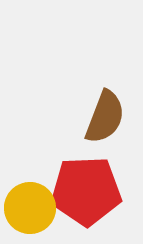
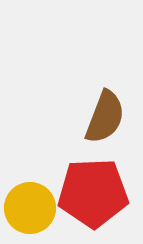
red pentagon: moved 7 px right, 2 px down
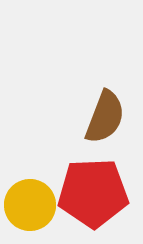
yellow circle: moved 3 px up
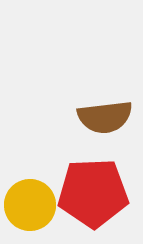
brown semicircle: rotated 62 degrees clockwise
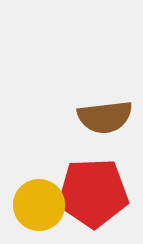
yellow circle: moved 9 px right
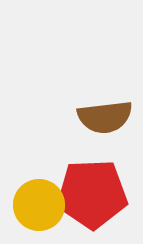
red pentagon: moved 1 px left, 1 px down
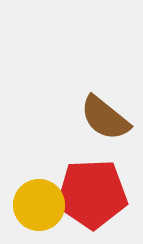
brown semicircle: moved 1 px down; rotated 46 degrees clockwise
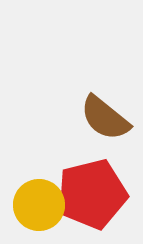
red pentagon: rotated 12 degrees counterclockwise
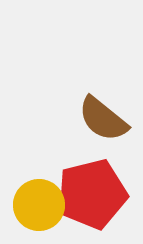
brown semicircle: moved 2 px left, 1 px down
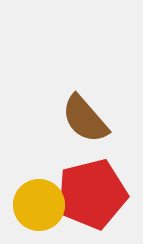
brown semicircle: moved 18 px left; rotated 10 degrees clockwise
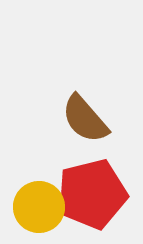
yellow circle: moved 2 px down
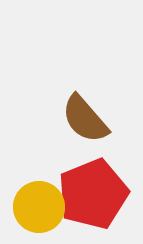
red pentagon: moved 1 px right; rotated 8 degrees counterclockwise
